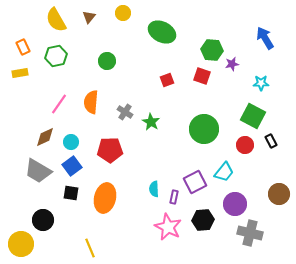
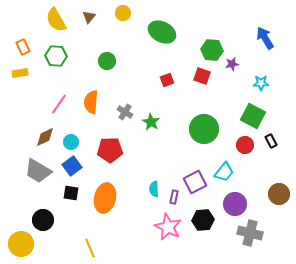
green hexagon at (56, 56): rotated 15 degrees clockwise
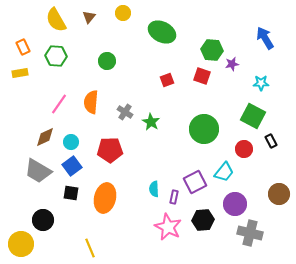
red circle at (245, 145): moved 1 px left, 4 px down
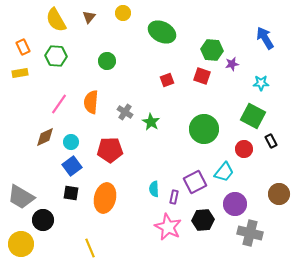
gray trapezoid at (38, 171): moved 17 px left, 26 px down
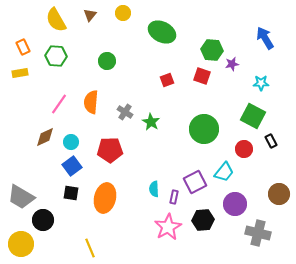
brown triangle at (89, 17): moved 1 px right, 2 px up
pink star at (168, 227): rotated 16 degrees clockwise
gray cross at (250, 233): moved 8 px right
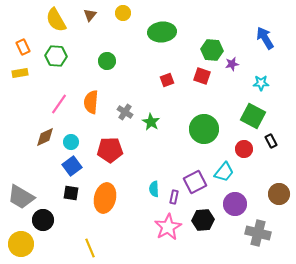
green ellipse at (162, 32): rotated 32 degrees counterclockwise
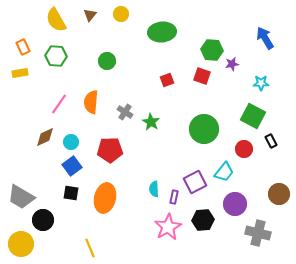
yellow circle at (123, 13): moved 2 px left, 1 px down
